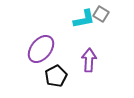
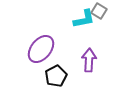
gray square: moved 2 px left, 3 px up
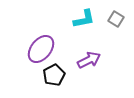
gray square: moved 17 px right, 8 px down
purple arrow: rotated 60 degrees clockwise
black pentagon: moved 2 px left, 1 px up
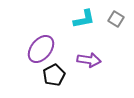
purple arrow: rotated 35 degrees clockwise
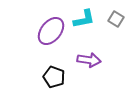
purple ellipse: moved 10 px right, 18 px up
black pentagon: moved 2 px down; rotated 25 degrees counterclockwise
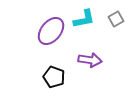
gray square: rotated 28 degrees clockwise
purple arrow: moved 1 px right
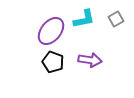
black pentagon: moved 1 px left, 15 px up
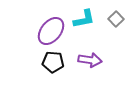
gray square: rotated 14 degrees counterclockwise
black pentagon: rotated 15 degrees counterclockwise
